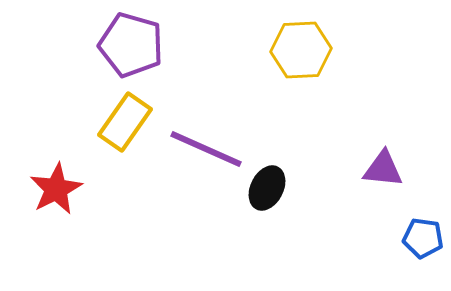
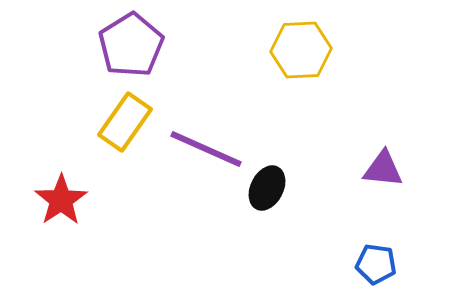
purple pentagon: rotated 24 degrees clockwise
red star: moved 5 px right, 11 px down; rotated 6 degrees counterclockwise
blue pentagon: moved 47 px left, 26 px down
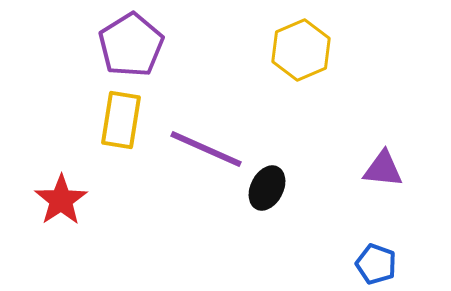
yellow hexagon: rotated 20 degrees counterclockwise
yellow rectangle: moved 4 px left, 2 px up; rotated 26 degrees counterclockwise
blue pentagon: rotated 12 degrees clockwise
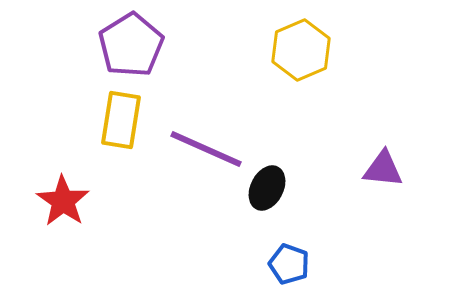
red star: moved 2 px right, 1 px down; rotated 4 degrees counterclockwise
blue pentagon: moved 87 px left
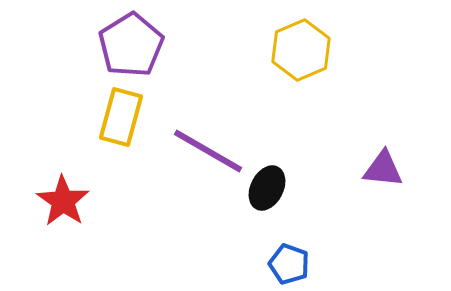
yellow rectangle: moved 3 px up; rotated 6 degrees clockwise
purple line: moved 2 px right, 2 px down; rotated 6 degrees clockwise
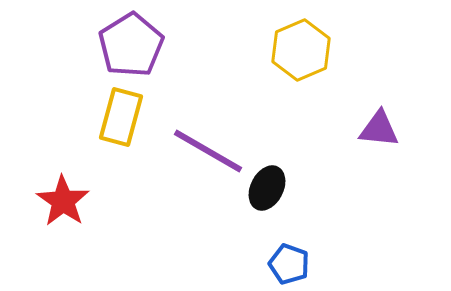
purple triangle: moved 4 px left, 40 px up
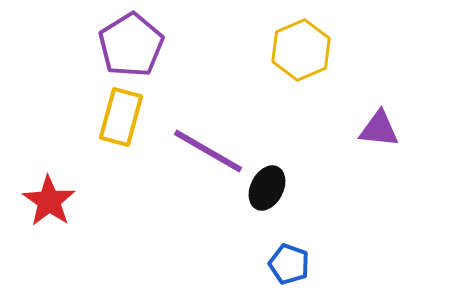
red star: moved 14 px left
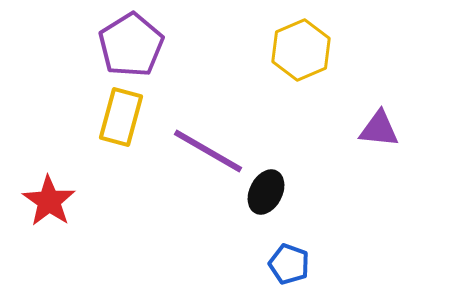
black ellipse: moved 1 px left, 4 px down
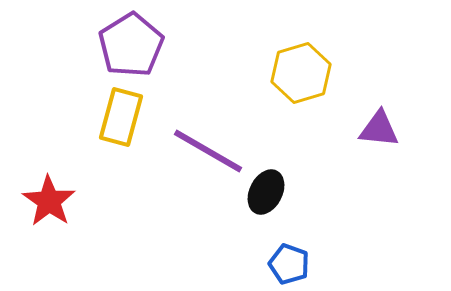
yellow hexagon: moved 23 px down; rotated 6 degrees clockwise
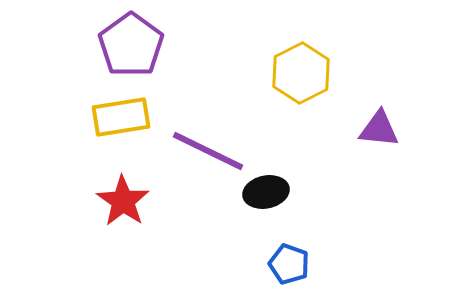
purple pentagon: rotated 4 degrees counterclockwise
yellow hexagon: rotated 10 degrees counterclockwise
yellow rectangle: rotated 66 degrees clockwise
purple line: rotated 4 degrees counterclockwise
black ellipse: rotated 51 degrees clockwise
red star: moved 74 px right
